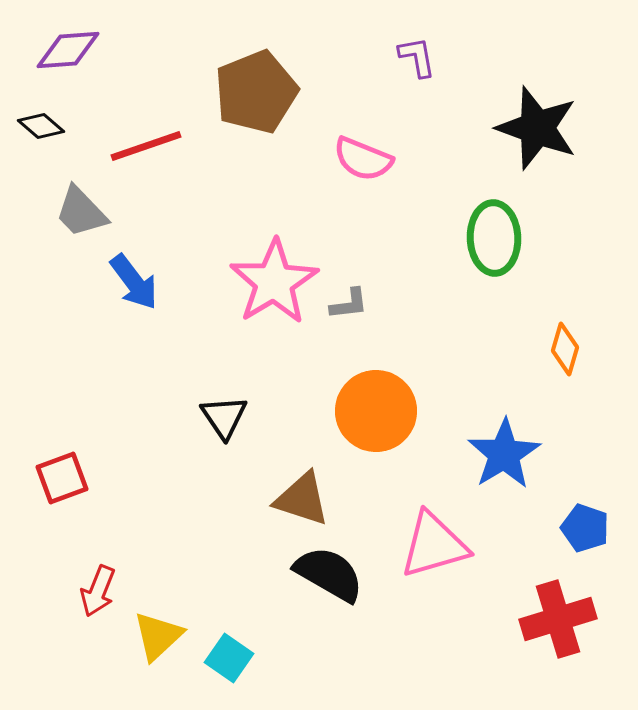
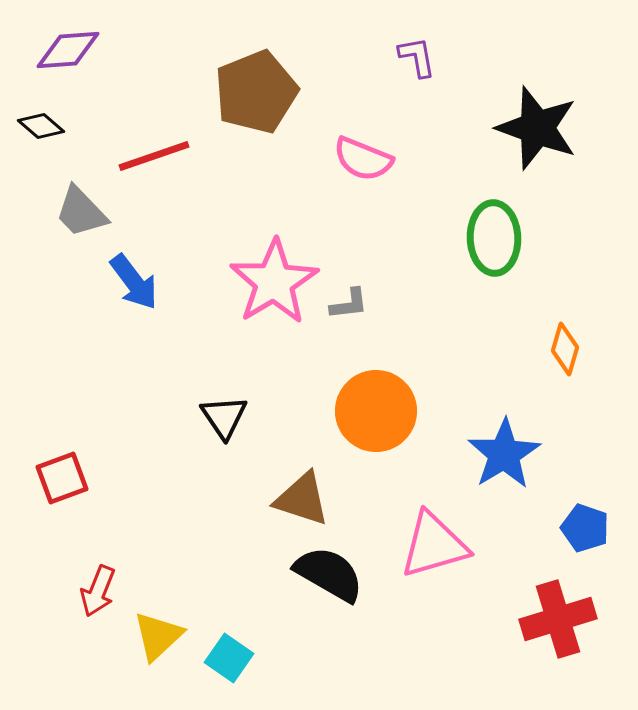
red line: moved 8 px right, 10 px down
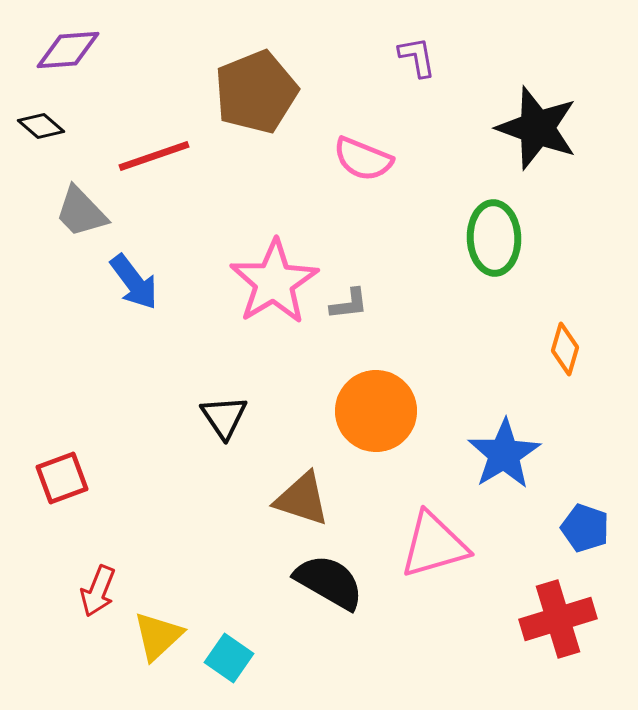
black semicircle: moved 8 px down
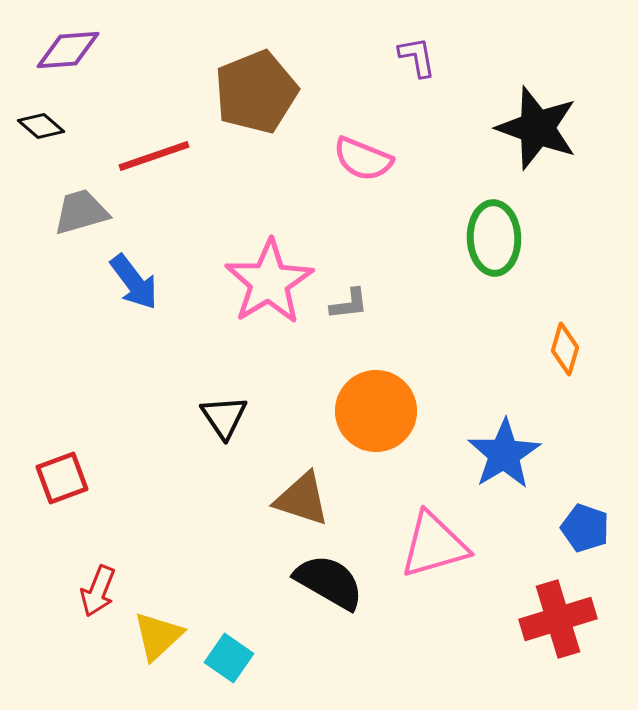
gray trapezoid: rotated 118 degrees clockwise
pink star: moved 5 px left
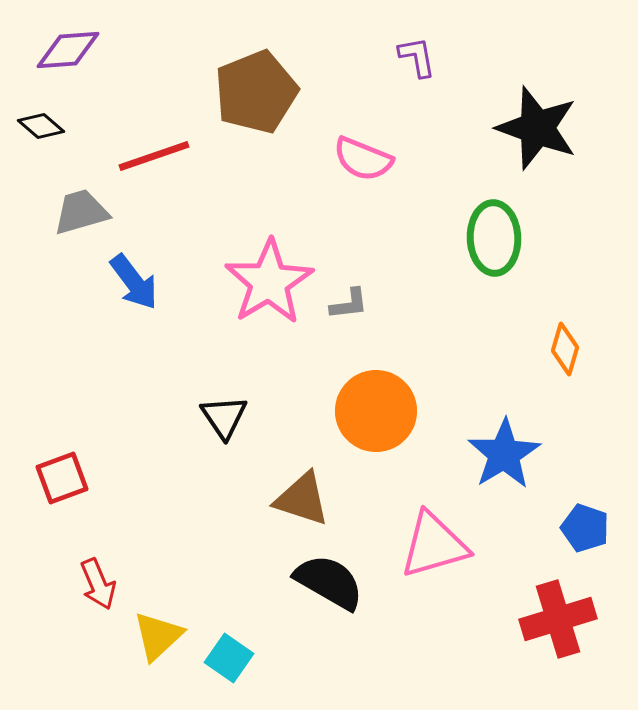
red arrow: moved 7 px up; rotated 45 degrees counterclockwise
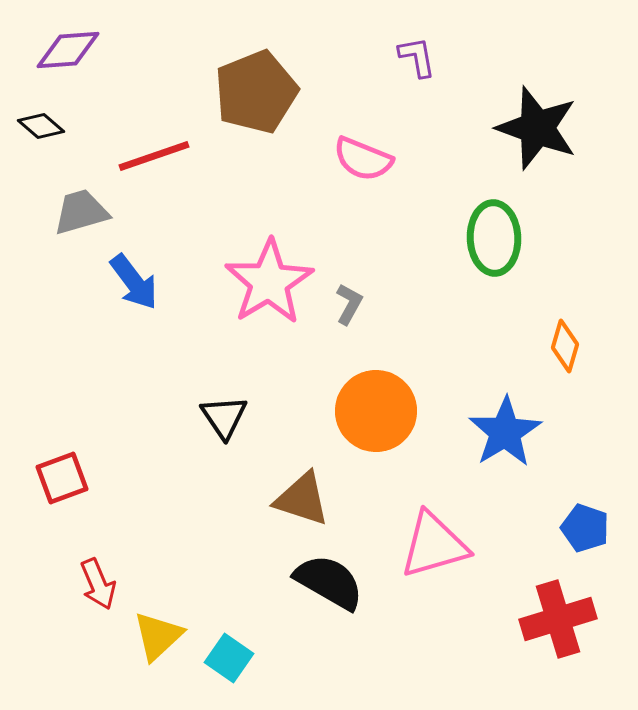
gray L-shape: rotated 54 degrees counterclockwise
orange diamond: moved 3 px up
blue star: moved 1 px right, 22 px up
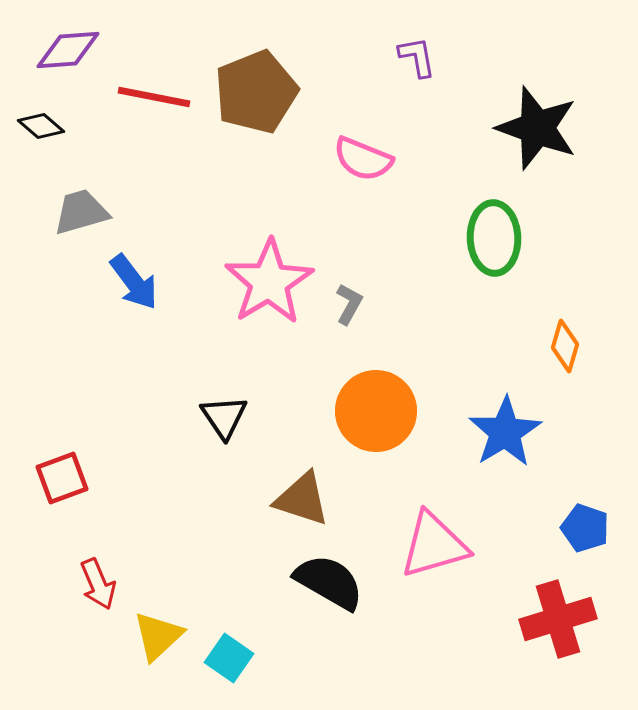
red line: moved 59 px up; rotated 30 degrees clockwise
